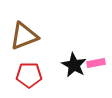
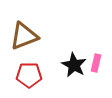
pink rectangle: rotated 66 degrees counterclockwise
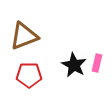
pink rectangle: moved 1 px right
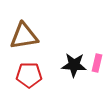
brown triangle: rotated 12 degrees clockwise
black star: rotated 25 degrees counterclockwise
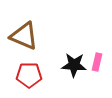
brown triangle: rotated 32 degrees clockwise
pink rectangle: moved 1 px up
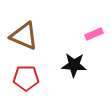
pink rectangle: moved 3 px left, 28 px up; rotated 54 degrees clockwise
red pentagon: moved 3 px left, 3 px down
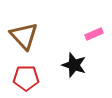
brown triangle: rotated 24 degrees clockwise
black star: rotated 15 degrees clockwise
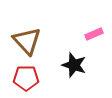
brown triangle: moved 3 px right, 5 px down
